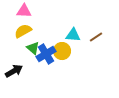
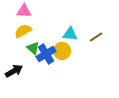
cyan triangle: moved 3 px left, 1 px up
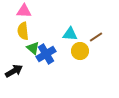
yellow semicircle: rotated 66 degrees counterclockwise
yellow circle: moved 18 px right
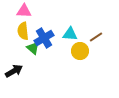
blue cross: moved 2 px left, 16 px up
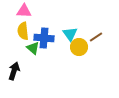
cyan triangle: rotated 49 degrees clockwise
blue cross: rotated 36 degrees clockwise
yellow circle: moved 1 px left, 4 px up
black arrow: rotated 42 degrees counterclockwise
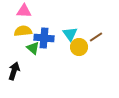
yellow semicircle: rotated 90 degrees clockwise
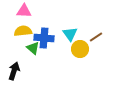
yellow circle: moved 1 px right, 2 px down
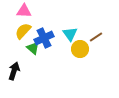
yellow semicircle: rotated 42 degrees counterclockwise
blue cross: rotated 30 degrees counterclockwise
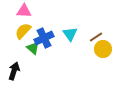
yellow circle: moved 23 px right
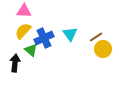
green triangle: moved 2 px left, 2 px down
black arrow: moved 1 px right, 8 px up; rotated 12 degrees counterclockwise
